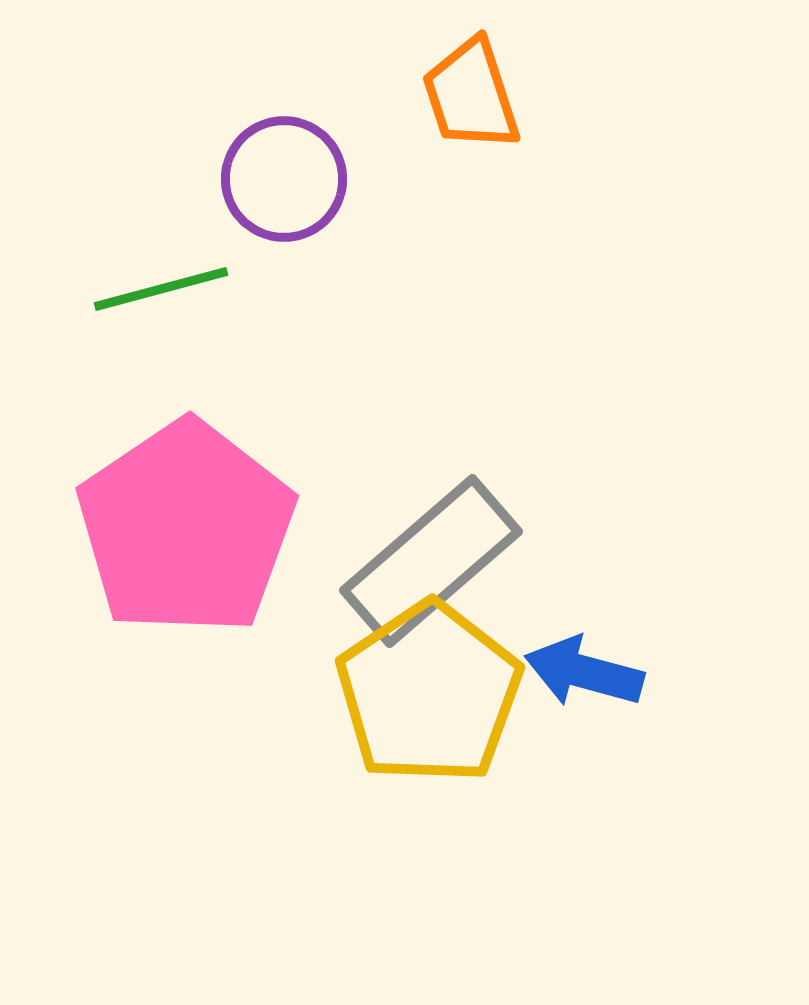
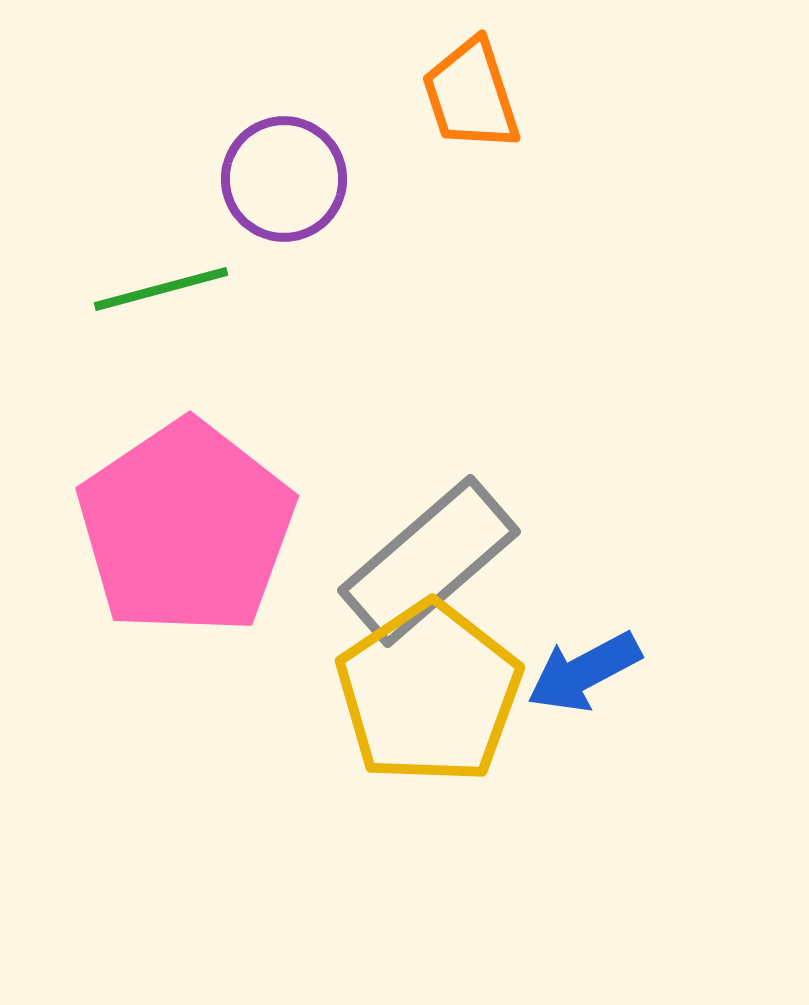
gray rectangle: moved 2 px left
blue arrow: rotated 43 degrees counterclockwise
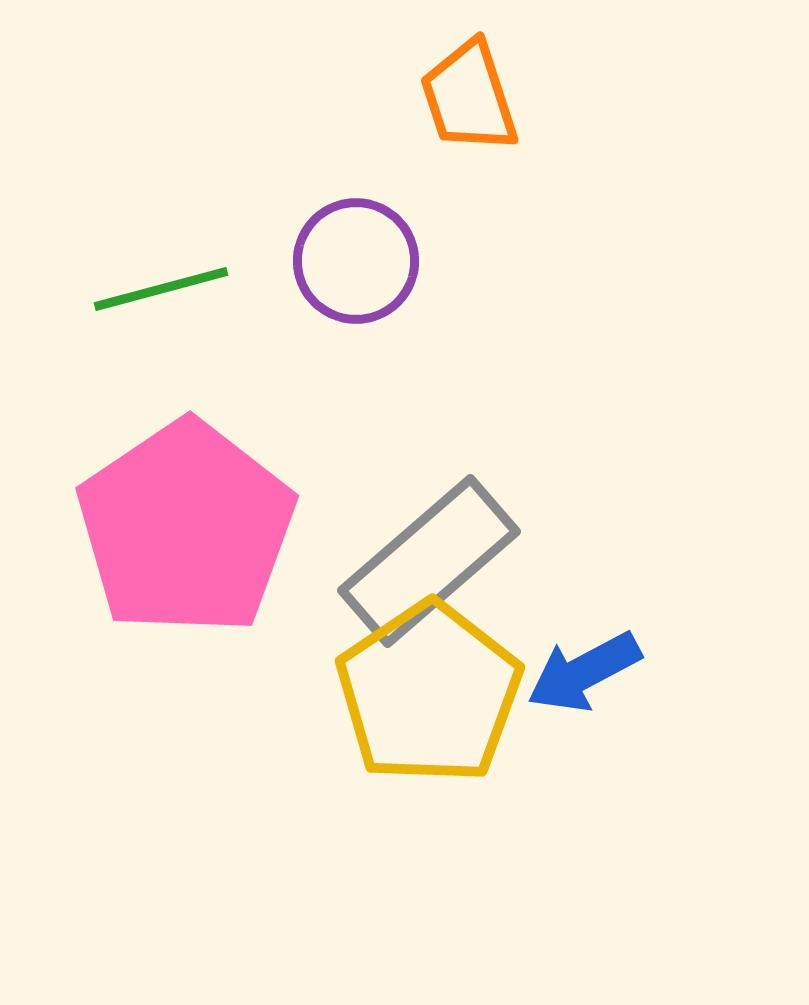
orange trapezoid: moved 2 px left, 2 px down
purple circle: moved 72 px right, 82 px down
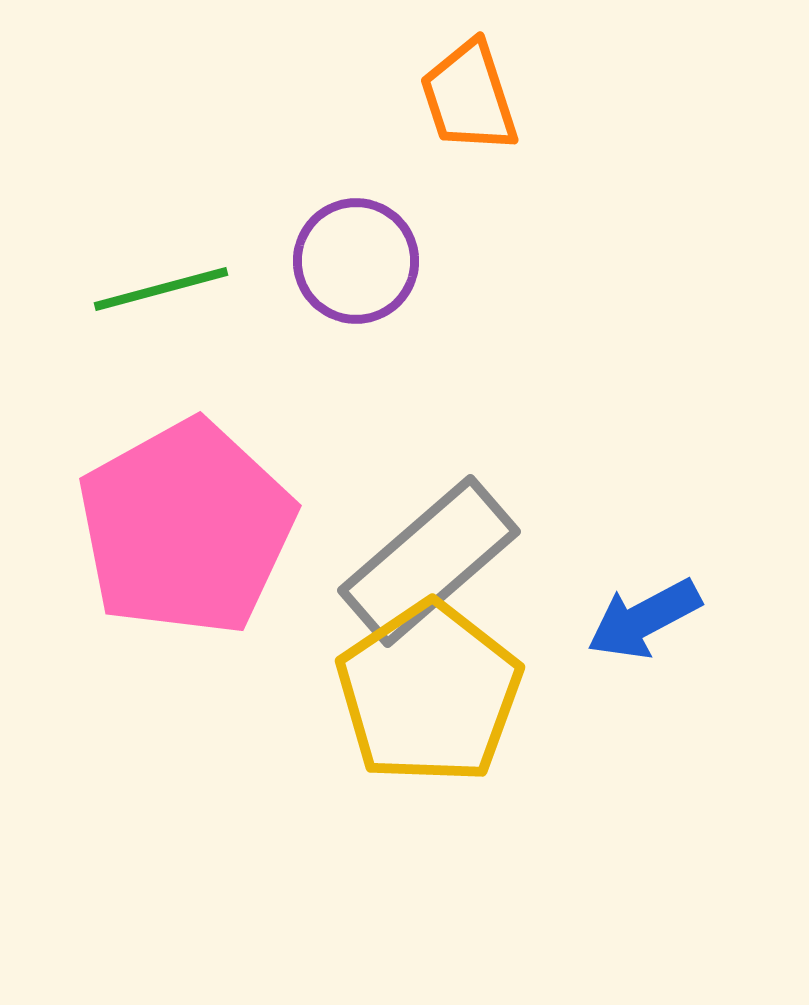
pink pentagon: rotated 5 degrees clockwise
blue arrow: moved 60 px right, 53 px up
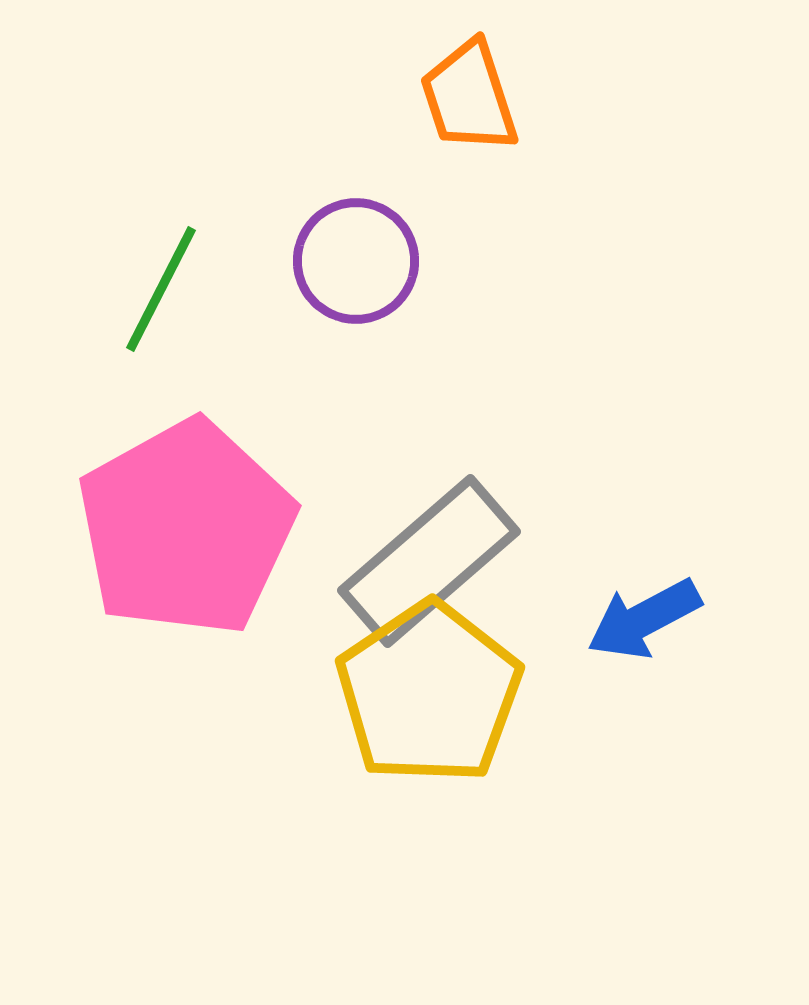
green line: rotated 48 degrees counterclockwise
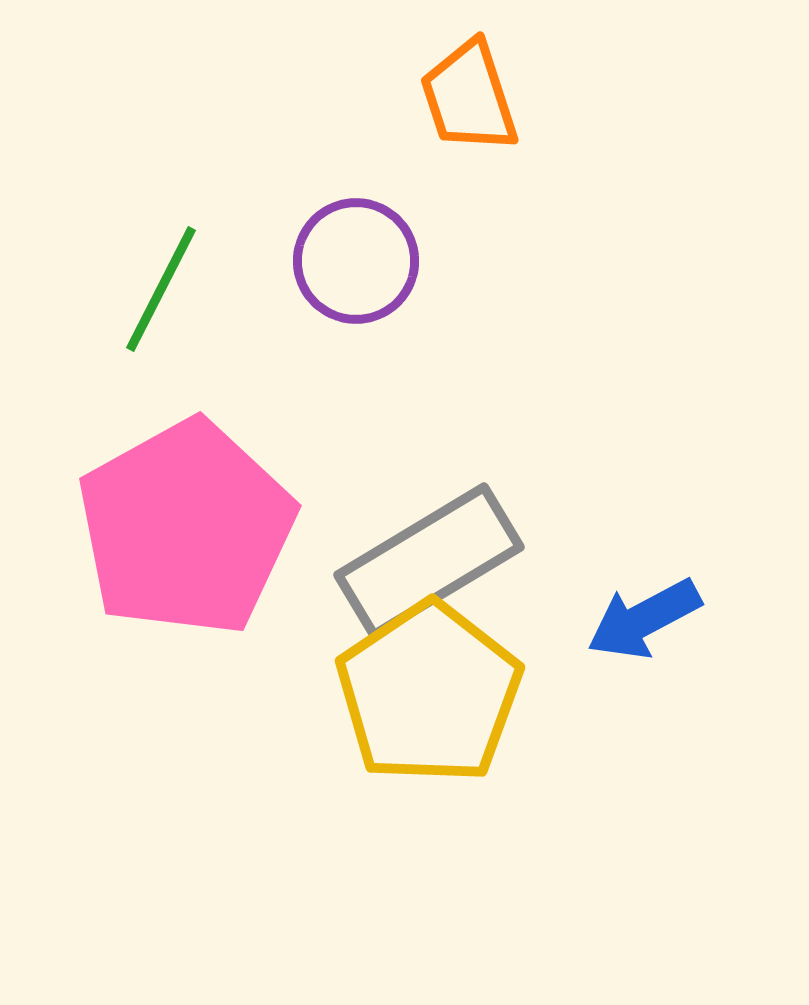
gray rectangle: rotated 10 degrees clockwise
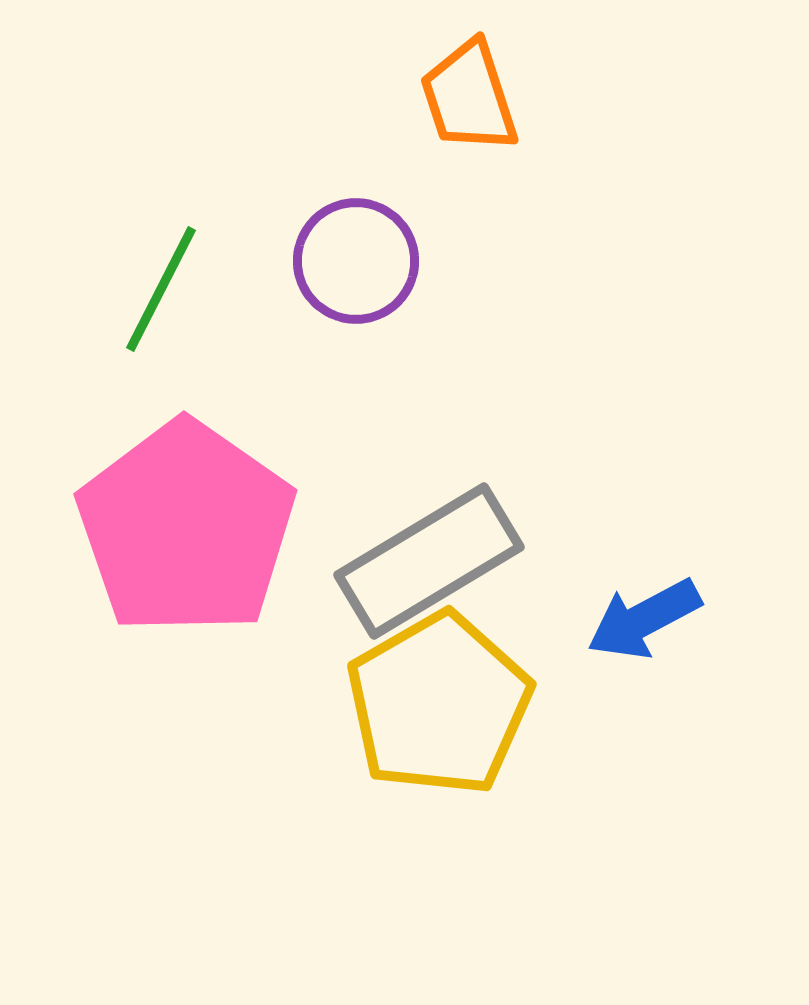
pink pentagon: rotated 8 degrees counterclockwise
yellow pentagon: moved 10 px right, 11 px down; rotated 4 degrees clockwise
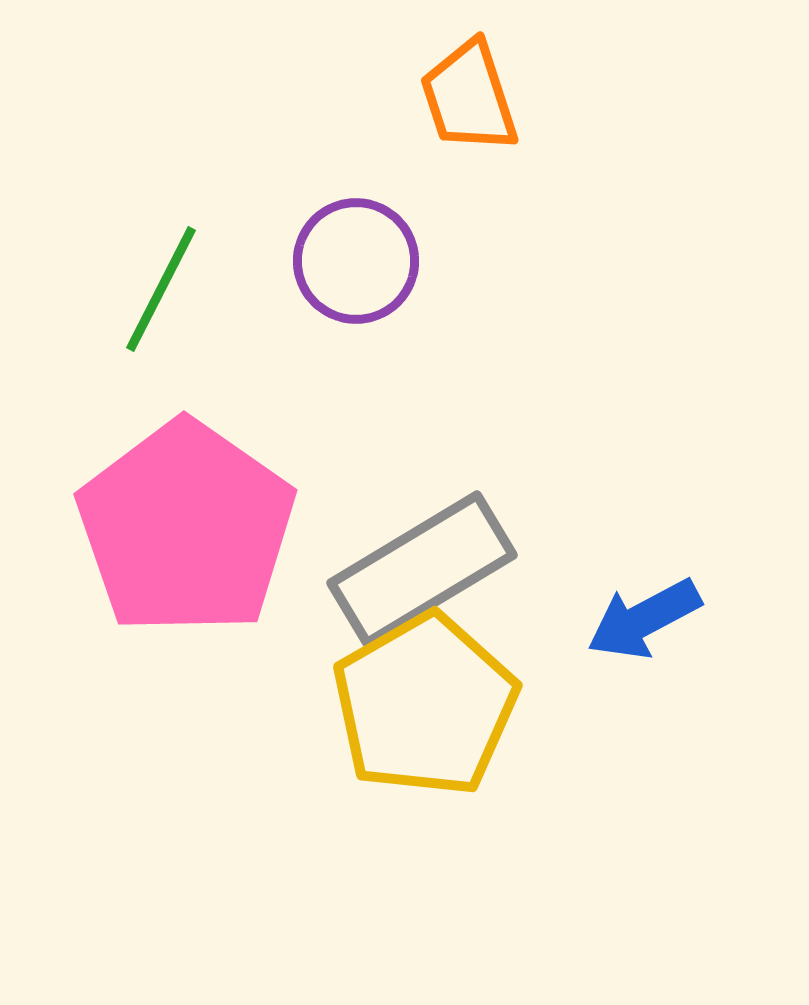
gray rectangle: moved 7 px left, 8 px down
yellow pentagon: moved 14 px left, 1 px down
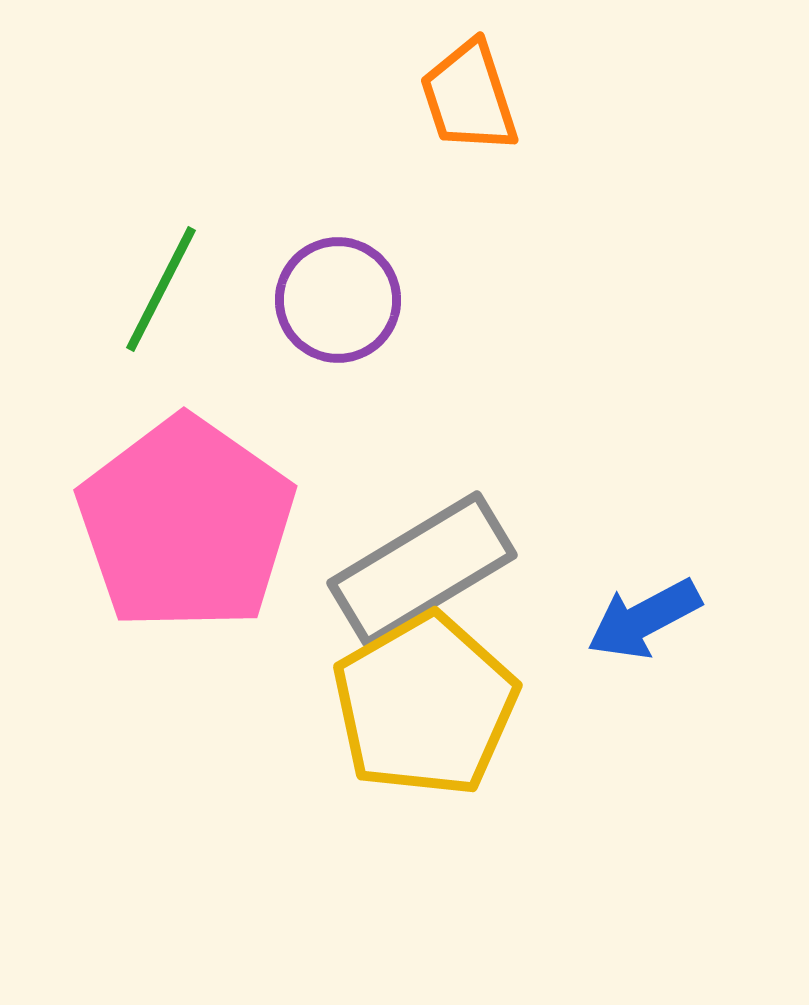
purple circle: moved 18 px left, 39 px down
pink pentagon: moved 4 px up
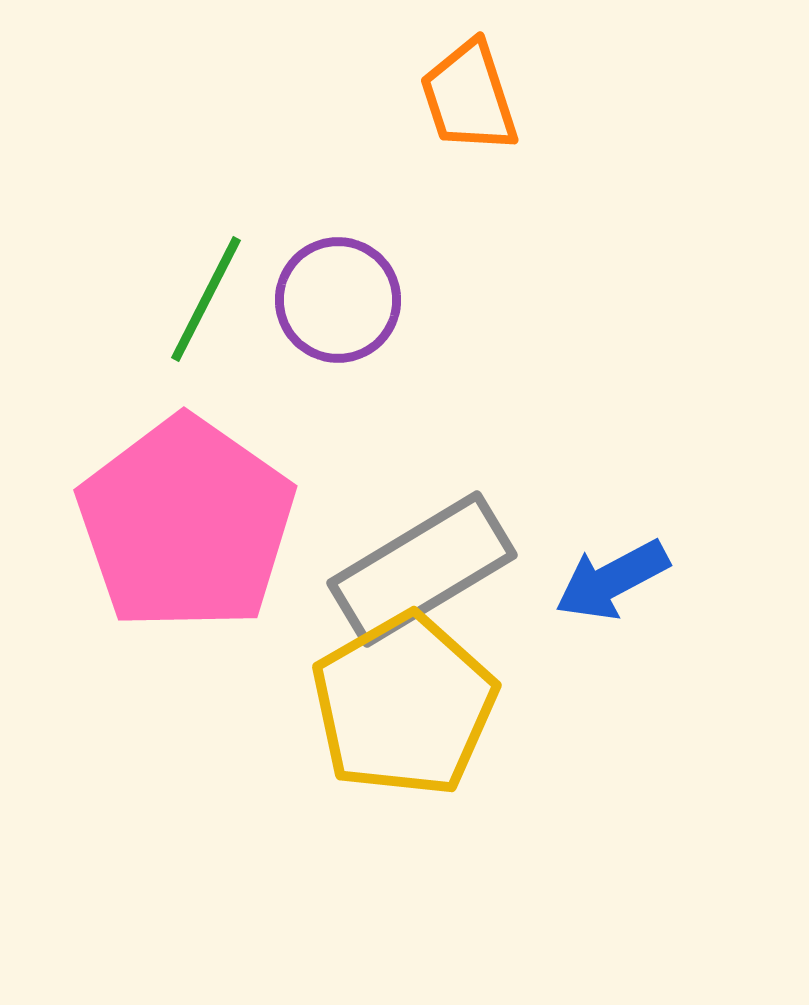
green line: moved 45 px right, 10 px down
blue arrow: moved 32 px left, 39 px up
yellow pentagon: moved 21 px left
